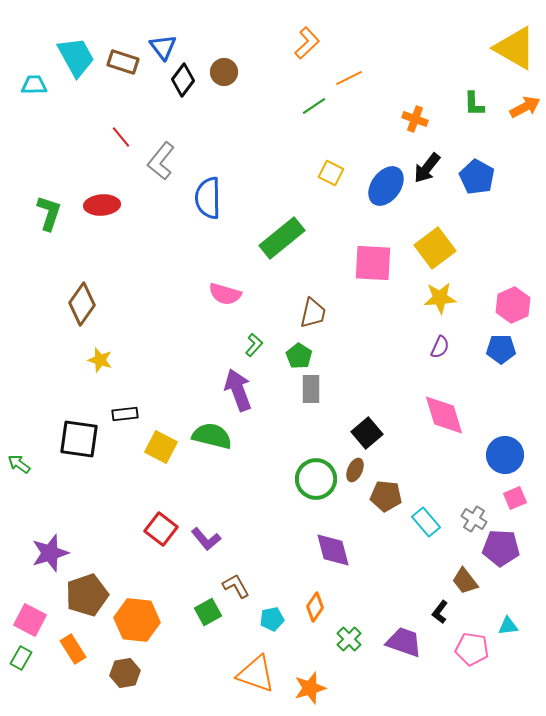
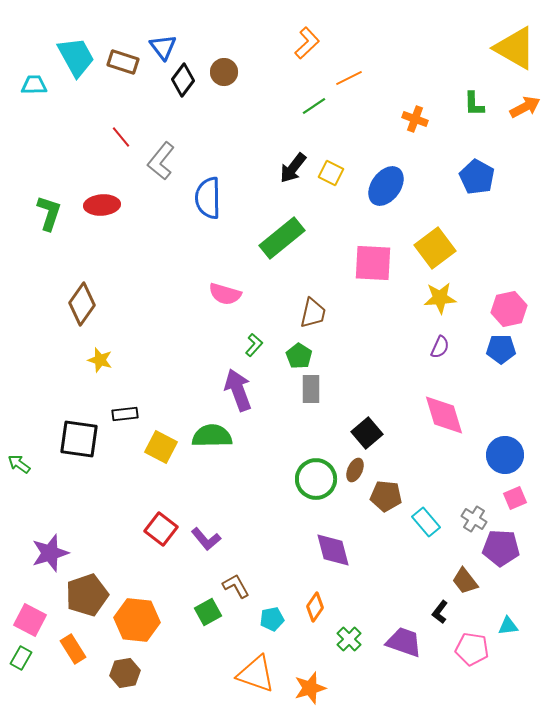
black arrow at (427, 168): moved 134 px left
pink hexagon at (513, 305): moved 4 px left, 4 px down; rotated 12 degrees clockwise
green semicircle at (212, 436): rotated 15 degrees counterclockwise
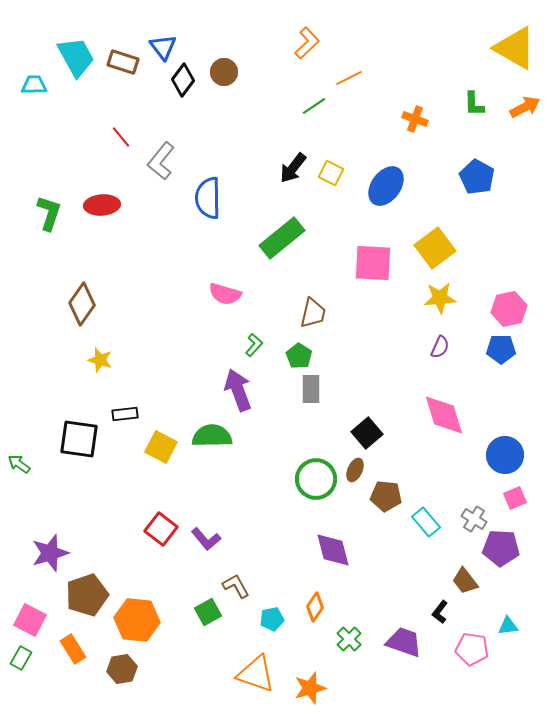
brown hexagon at (125, 673): moved 3 px left, 4 px up
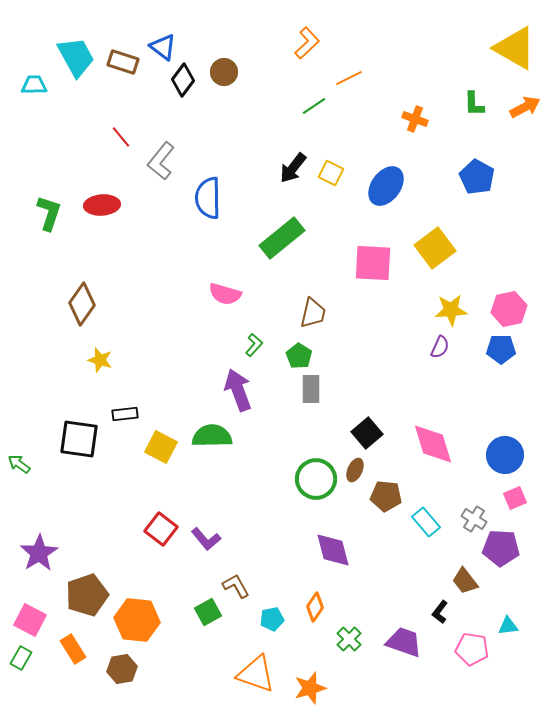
blue triangle at (163, 47): rotated 16 degrees counterclockwise
yellow star at (440, 298): moved 11 px right, 12 px down
pink diamond at (444, 415): moved 11 px left, 29 px down
purple star at (50, 553): moved 11 px left; rotated 15 degrees counterclockwise
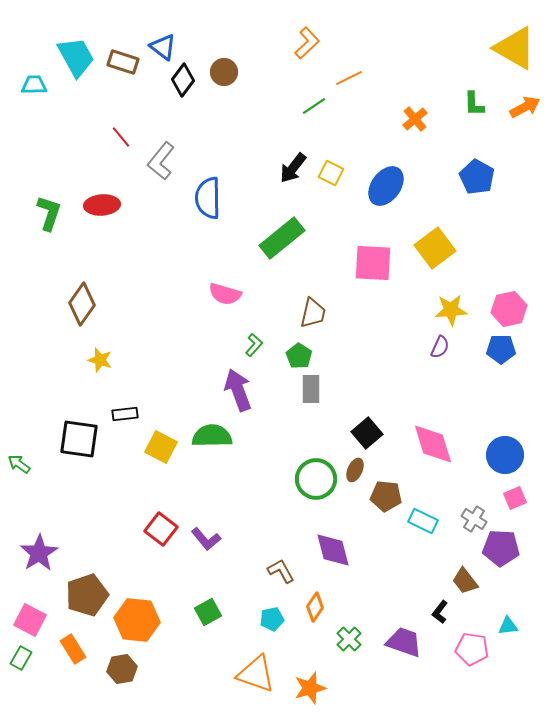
orange cross at (415, 119): rotated 30 degrees clockwise
cyan rectangle at (426, 522): moved 3 px left, 1 px up; rotated 24 degrees counterclockwise
brown L-shape at (236, 586): moved 45 px right, 15 px up
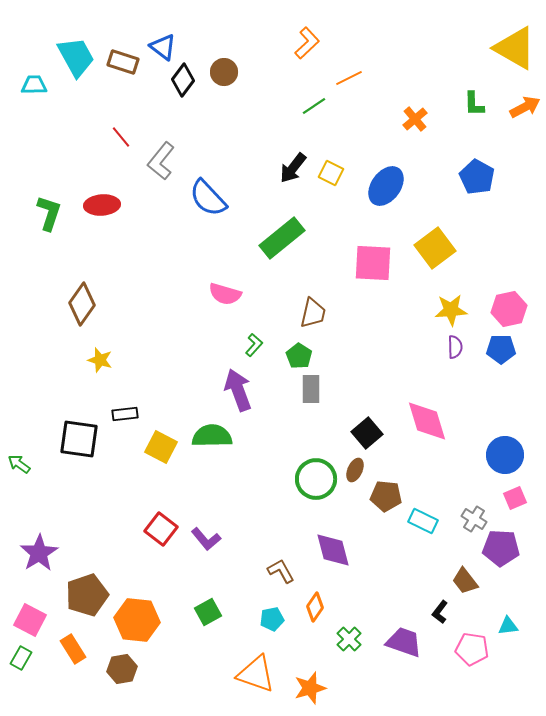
blue semicircle at (208, 198): rotated 42 degrees counterclockwise
purple semicircle at (440, 347): moved 15 px right; rotated 25 degrees counterclockwise
pink diamond at (433, 444): moved 6 px left, 23 px up
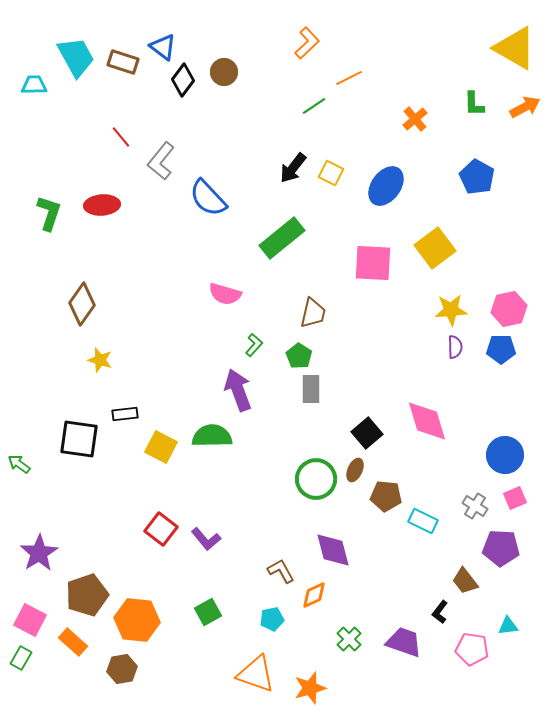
gray cross at (474, 519): moved 1 px right, 13 px up
orange diamond at (315, 607): moved 1 px left, 12 px up; rotated 32 degrees clockwise
orange rectangle at (73, 649): moved 7 px up; rotated 16 degrees counterclockwise
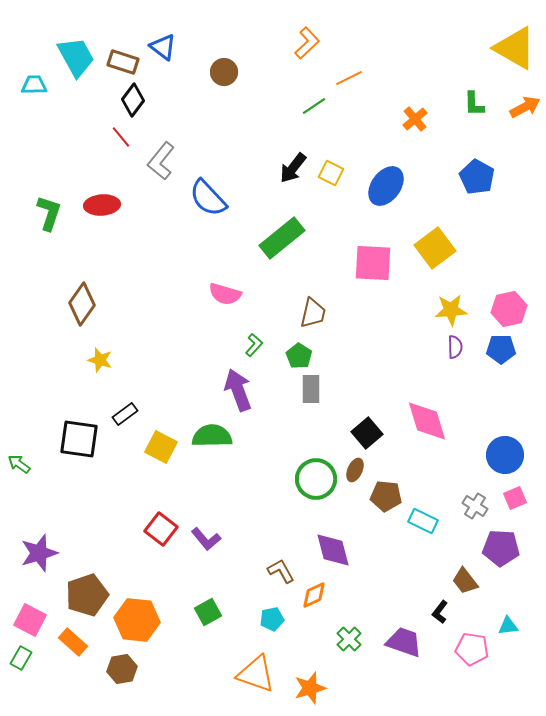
black diamond at (183, 80): moved 50 px left, 20 px down
black rectangle at (125, 414): rotated 30 degrees counterclockwise
purple star at (39, 553): rotated 15 degrees clockwise
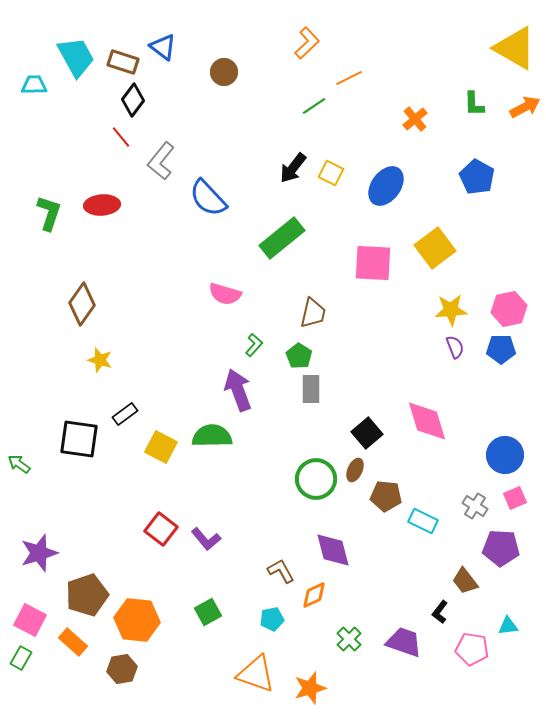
purple semicircle at (455, 347): rotated 20 degrees counterclockwise
